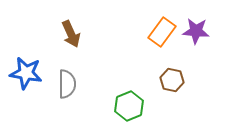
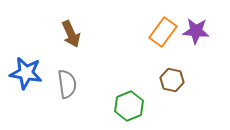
orange rectangle: moved 1 px right
gray semicircle: rotated 8 degrees counterclockwise
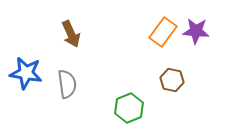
green hexagon: moved 2 px down
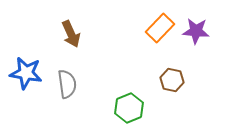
orange rectangle: moved 3 px left, 4 px up; rotated 8 degrees clockwise
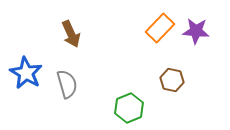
blue star: rotated 20 degrees clockwise
gray semicircle: rotated 8 degrees counterclockwise
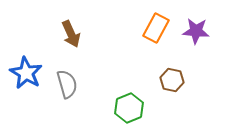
orange rectangle: moved 4 px left; rotated 16 degrees counterclockwise
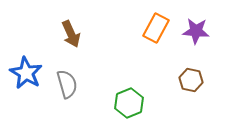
brown hexagon: moved 19 px right
green hexagon: moved 5 px up
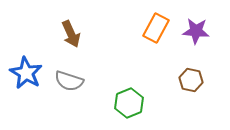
gray semicircle: moved 2 px right, 3 px up; rotated 124 degrees clockwise
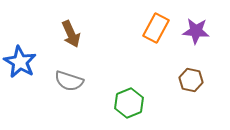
blue star: moved 6 px left, 11 px up
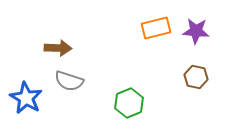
orange rectangle: rotated 48 degrees clockwise
brown arrow: moved 13 px left, 14 px down; rotated 64 degrees counterclockwise
blue star: moved 6 px right, 36 px down
brown hexagon: moved 5 px right, 3 px up
